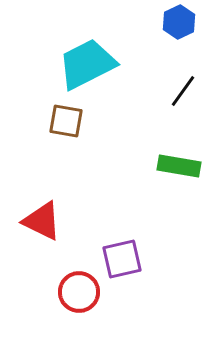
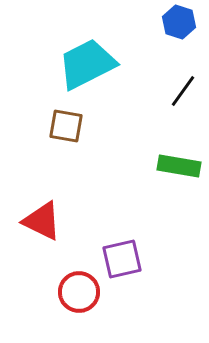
blue hexagon: rotated 16 degrees counterclockwise
brown square: moved 5 px down
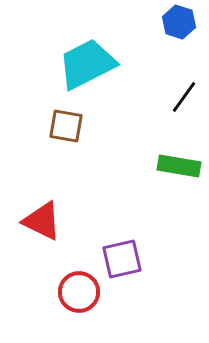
black line: moved 1 px right, 6 px down
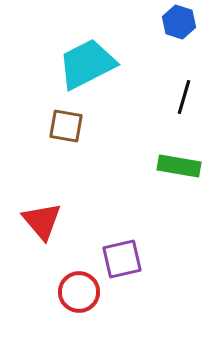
black line: rotated 20 degrees counterclockwise
red triangle: rotated 24 degrees clockwise
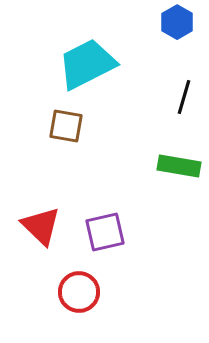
blue hexagon: moved 2 px left; rotated 12 degrees clockwise
red triangle: moved 1 px left, 5 px down; rotated 6 degrees counterclockwise
purple square: moved 17 px left, 27 px up
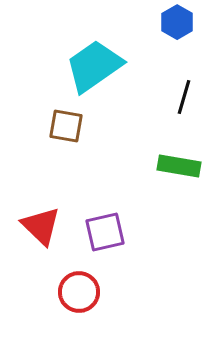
cyan trapezoid: moved 7 px right, 2 px down; rotated 8 degrees counterclockwise
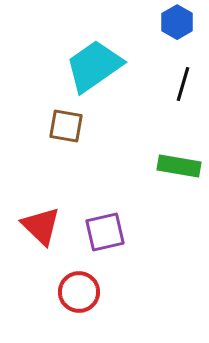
black line: moved 1 px left, 13 px up
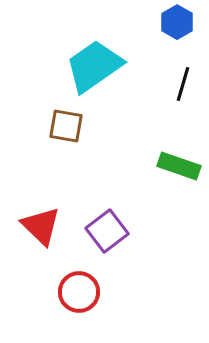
green rectangle: rotated 9 degrees clockwise
purple square: moved 2 px right, 1 px up; rotated 24 degrees counterclockwise
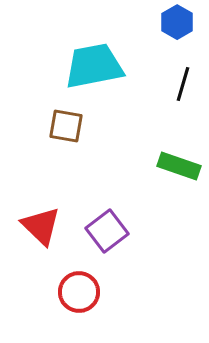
cyan trapezoid: rotated 24 degrees clockwise
